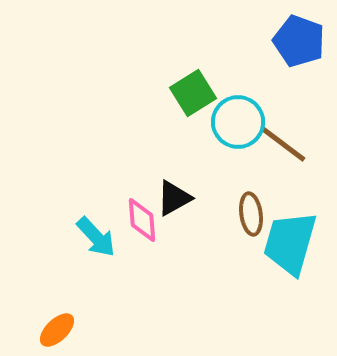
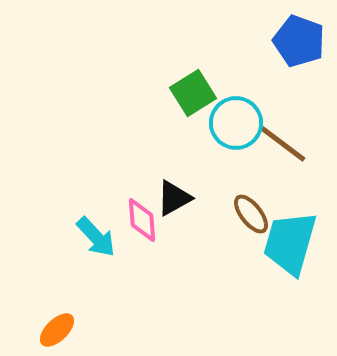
cyan circle: moved 2 px left, 1 px down
brown ellipse: rotated 30 degrees counterclockwise
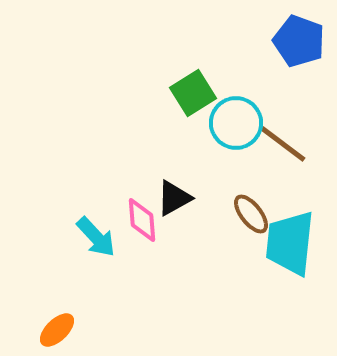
cyan trapezoid: rotated 10 degrees counterclockwise
